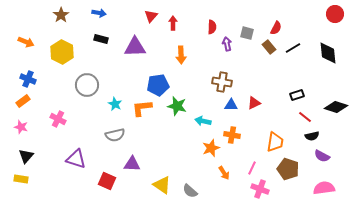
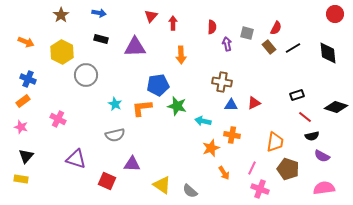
gray circle at (87, 85): moved 1 px left, 10 px up
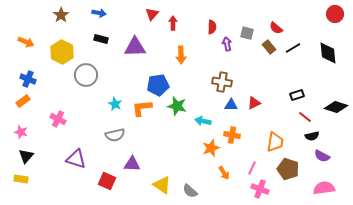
red triangle at (151, 16): moved 1 px right, 2 px up
red semicircle at (276, 28): rotated 104 degrees clockwise
pink star at (21, 127): moved 5 px down
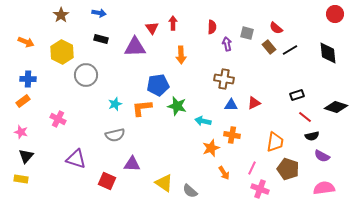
red triangle at (152, 14): moved 14 px down; rotated 16 degrees counterclockwise
black line at (293, 48): moved 3 px left, 2 px down
blue cross at (28, 79): rotated 21 degrees counterclockwise
brown cross at (222, 82): moved 2 px right, 3 px up
cyan star at (115, 104): rotated 24 degrees clockwise
yellow triangle at (162, 185): moved 2 px right, 2 px up
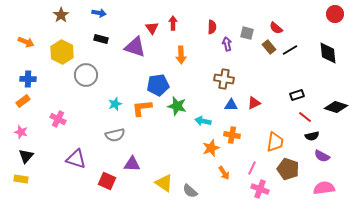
purple triangle at (135, 47): rotated 20 degrees clockwise
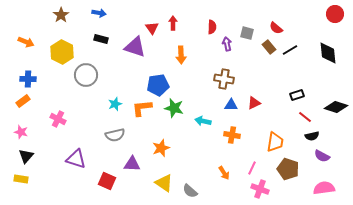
green star at (177, 106): moved 3 px left, 2 px down
orange star at (211, 148): moved 50 px left
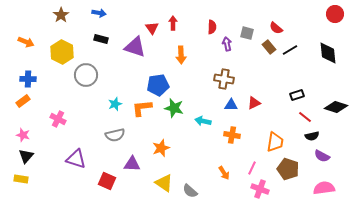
pink star at (21, 132): moved 2 px right, 3 px down
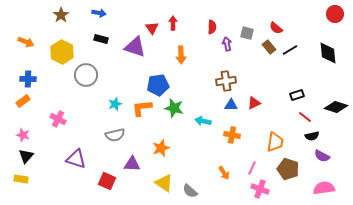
brown cross at (224, 79): moved 2 px right, 2 px down; rotated 18 degrees counterclockwise
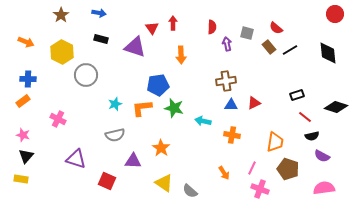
orange star at (161, 148): rotated 18 degrees counterclockwise
purple triangle at (132, 164): moved 1 px right, 3 px up
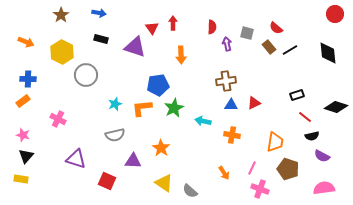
green star at (174, 108): rotated 30 degrees clockwise
